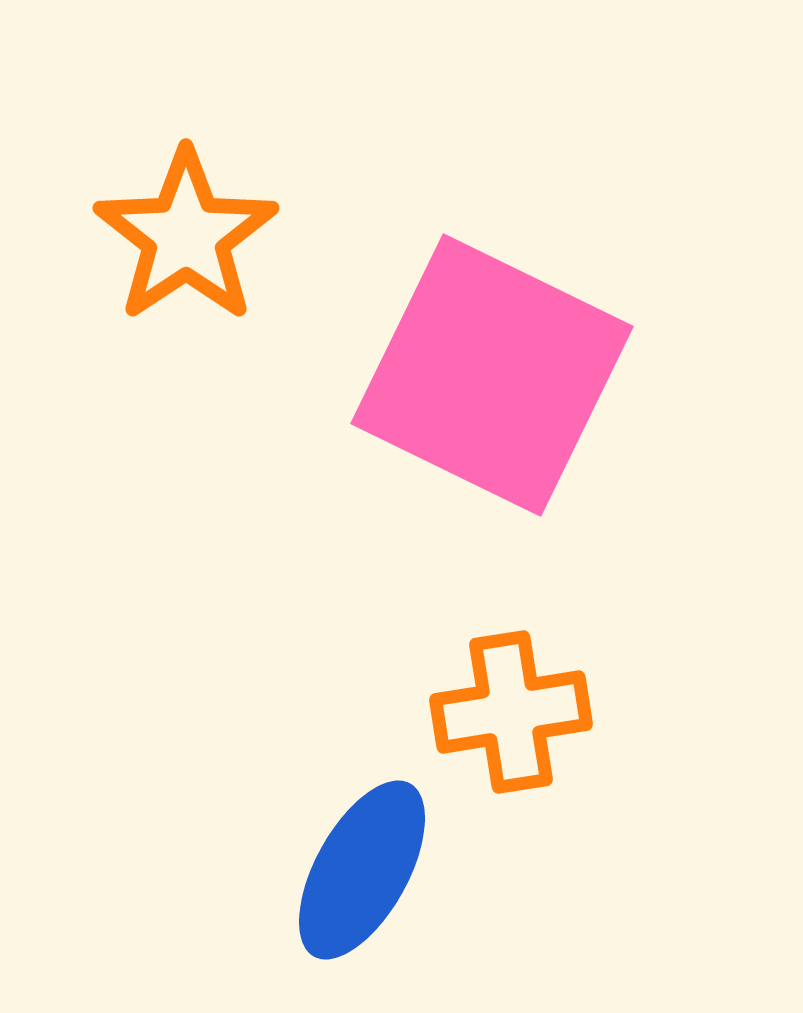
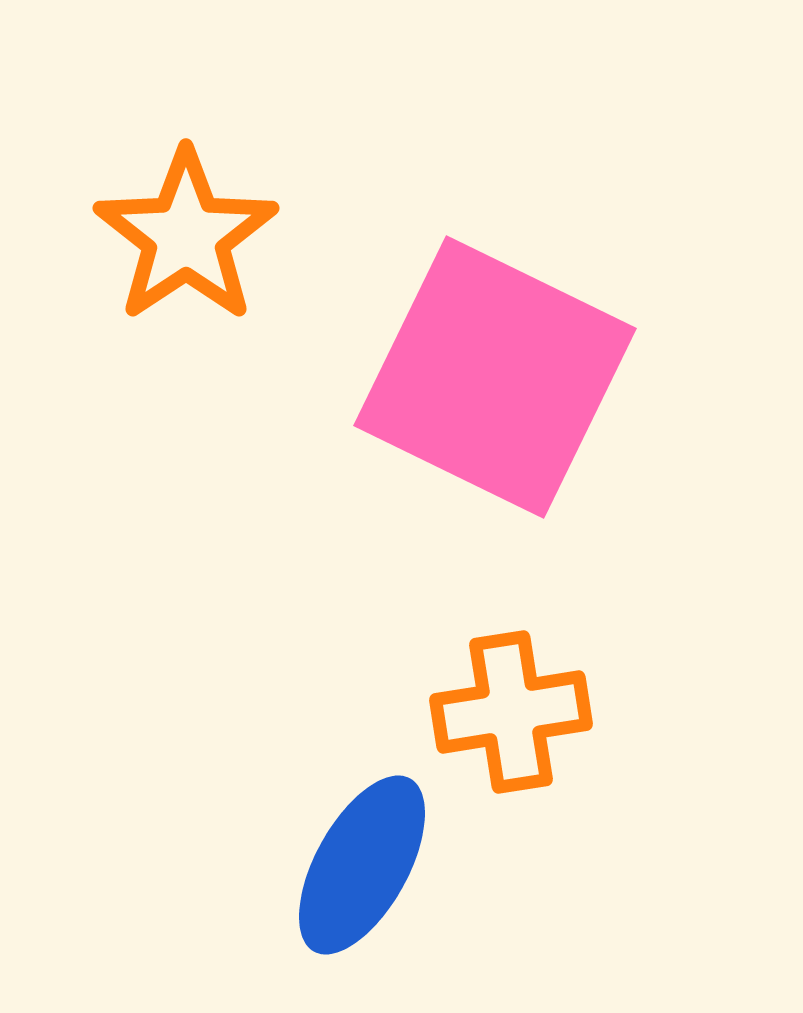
pink square: moved 3 px right, 2 px down
blue ellipse: moved 5 px up
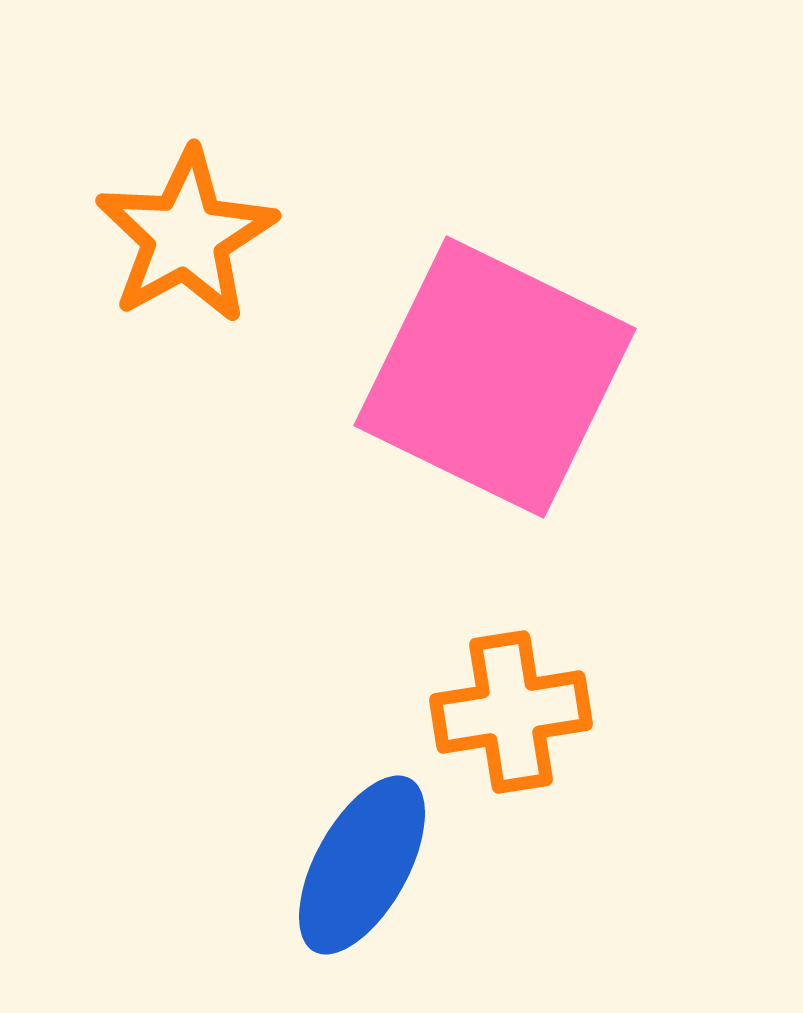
orange star: rotated 5 degrees clockwise
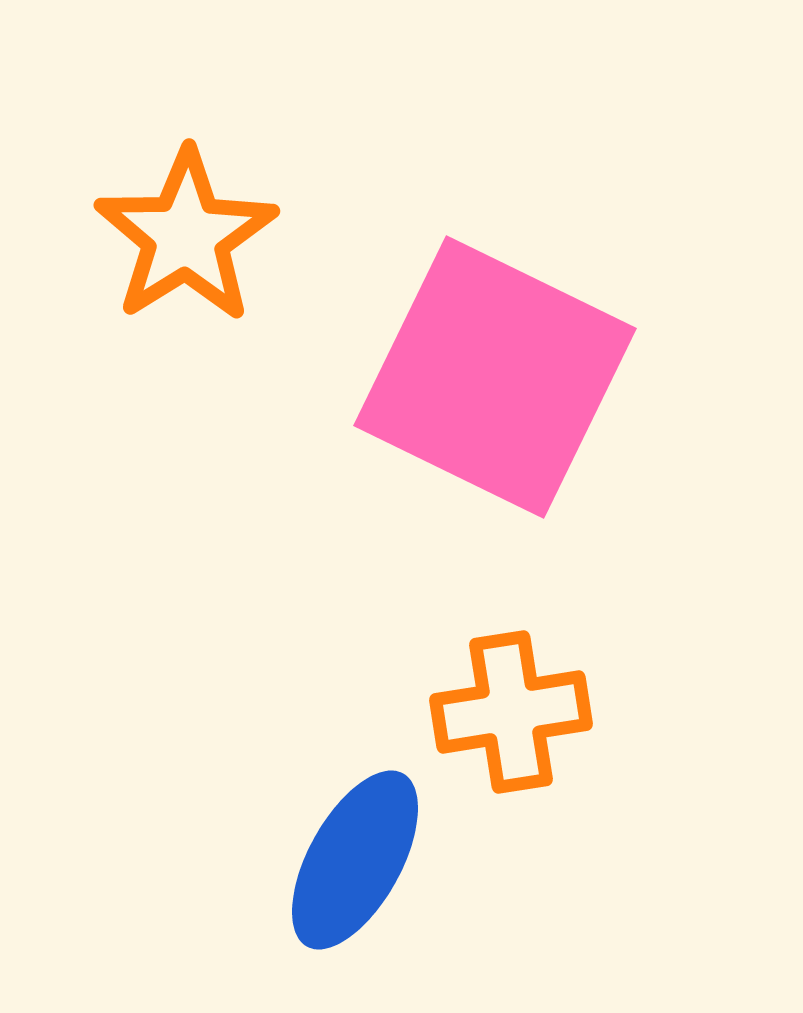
orange star: rotated 3 degrees counterclockwise
blue ellipse: moved 7 px left, 5 px up
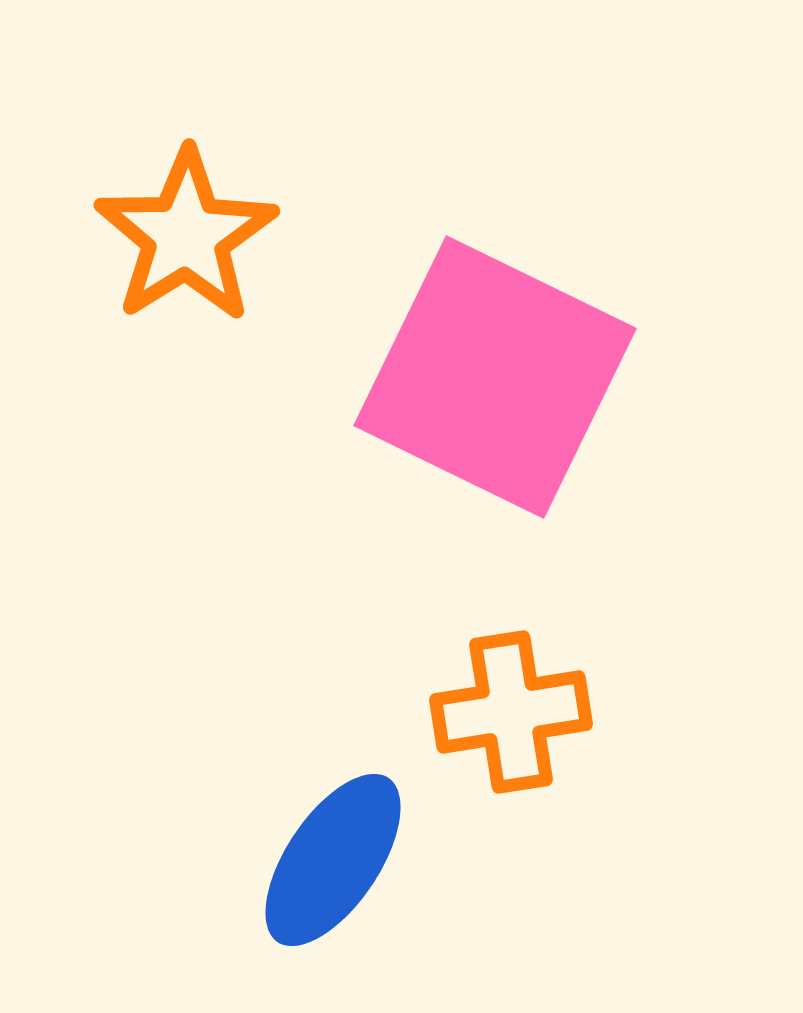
blue ellipse: moved 22 px left; rotated 5 degrees clockwise
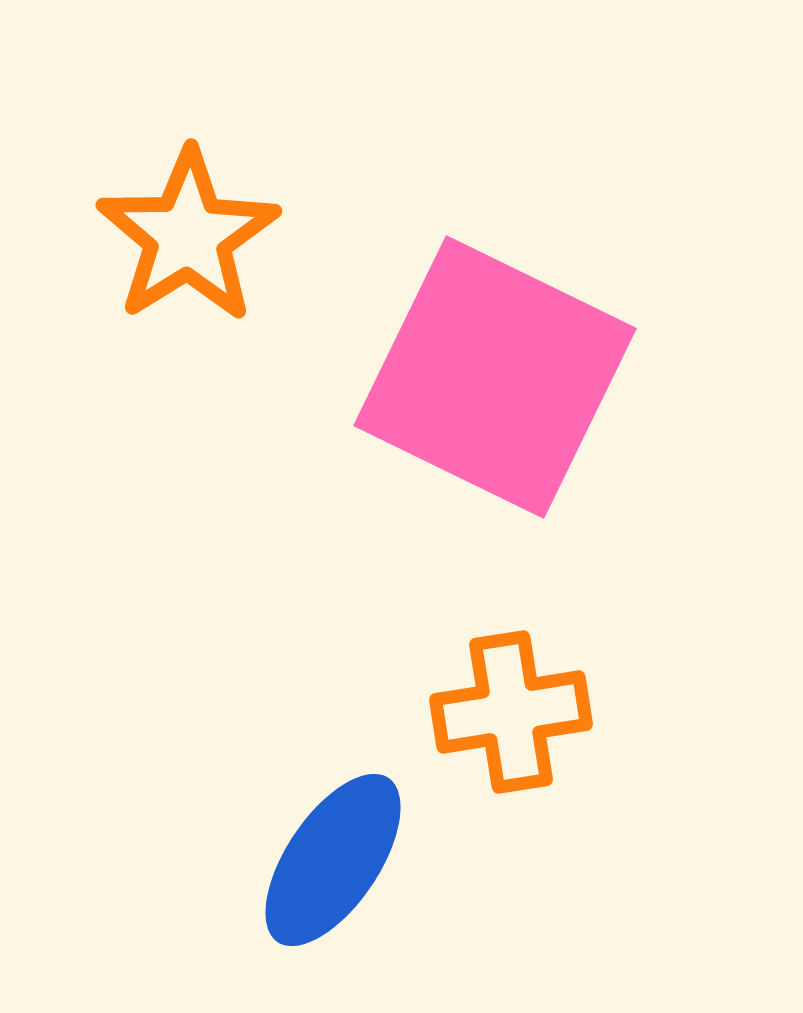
orange star: moved 2 px right
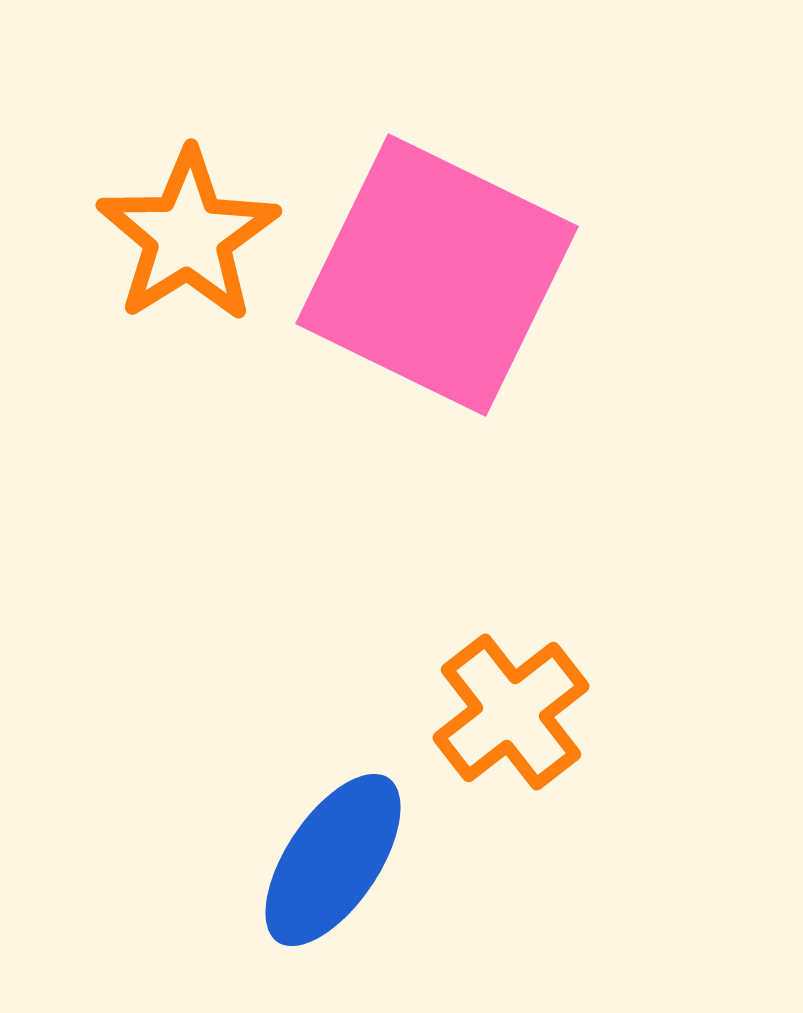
pink square: moved 58 px left, 102 px up
orange cross: rotated 29 degrees counterclockwise
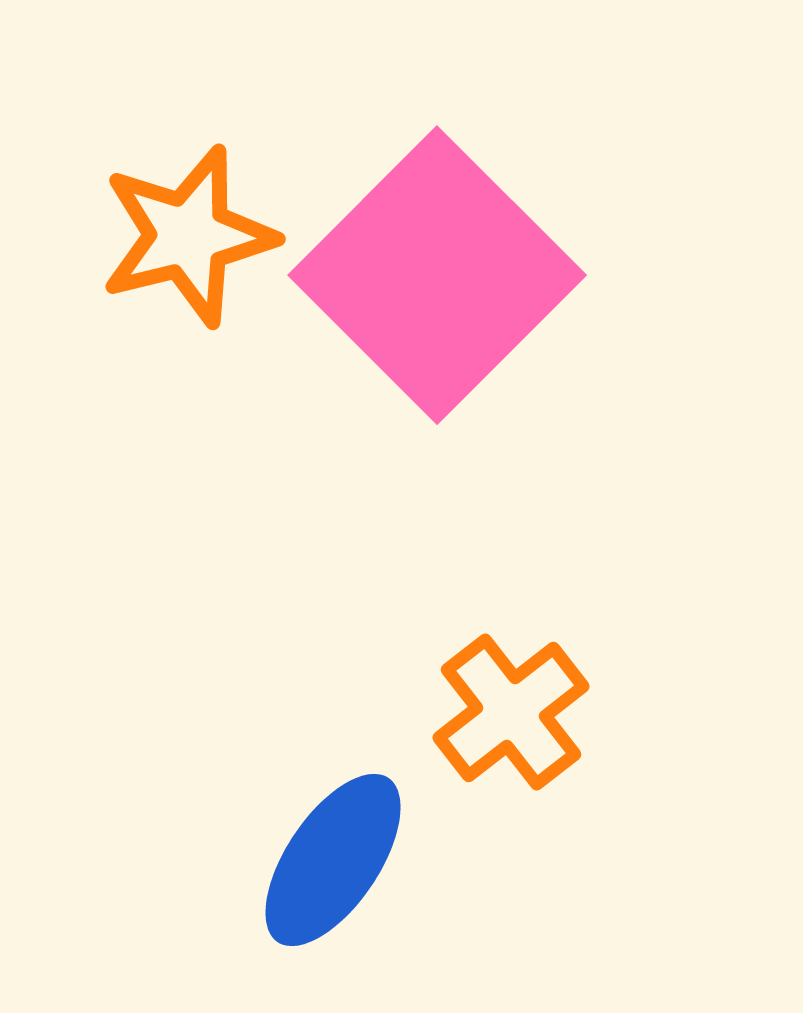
orange star: rotated 18 degrees clockwise
pink square: rotated 19 degrees clockwise
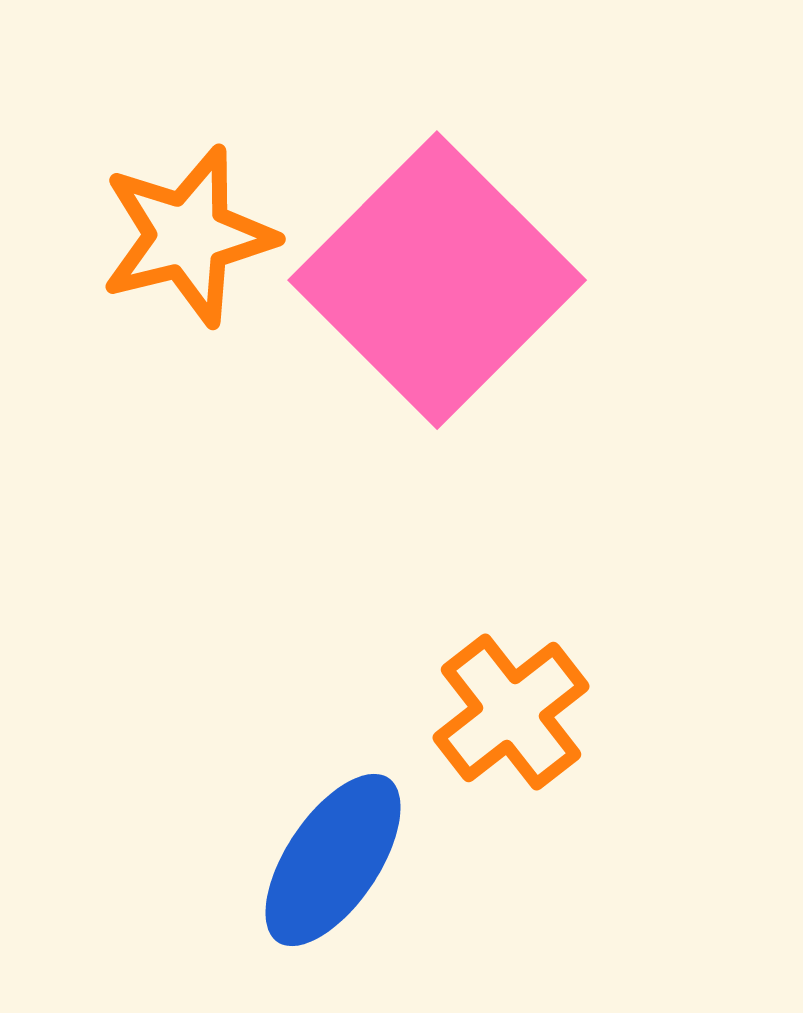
pink square: moved 5 px down
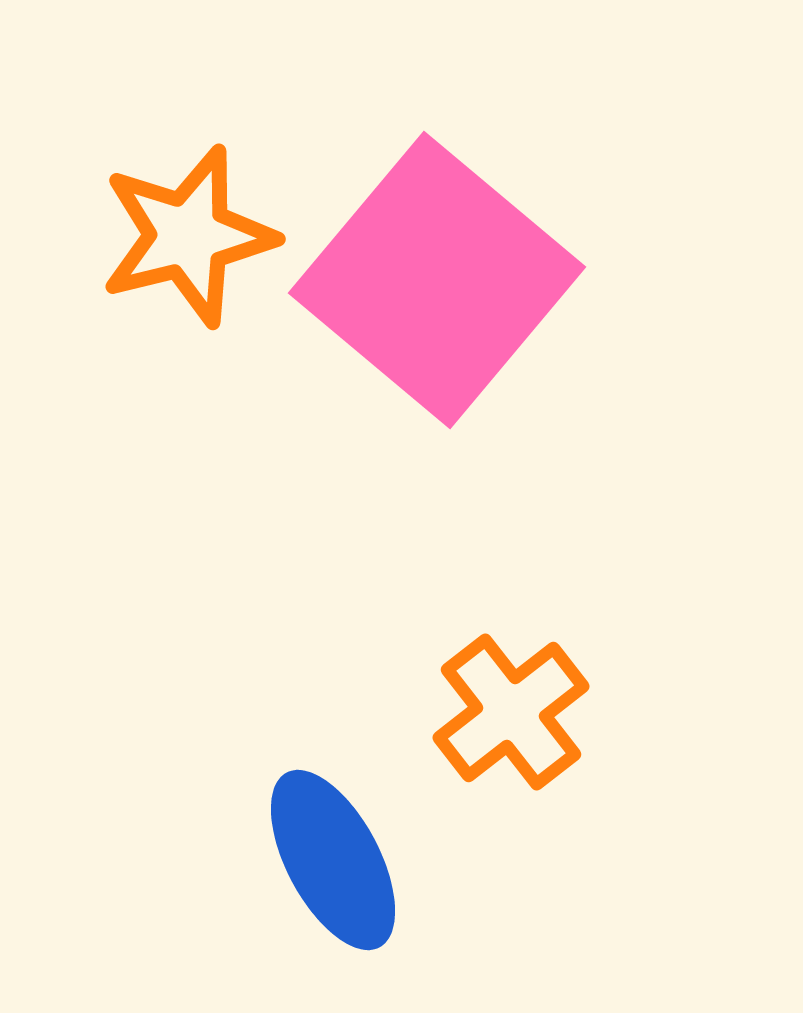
pink square: rotated 5 degrees counterclockwise
blue ellipse: rotated 62 degrees counterclockwise
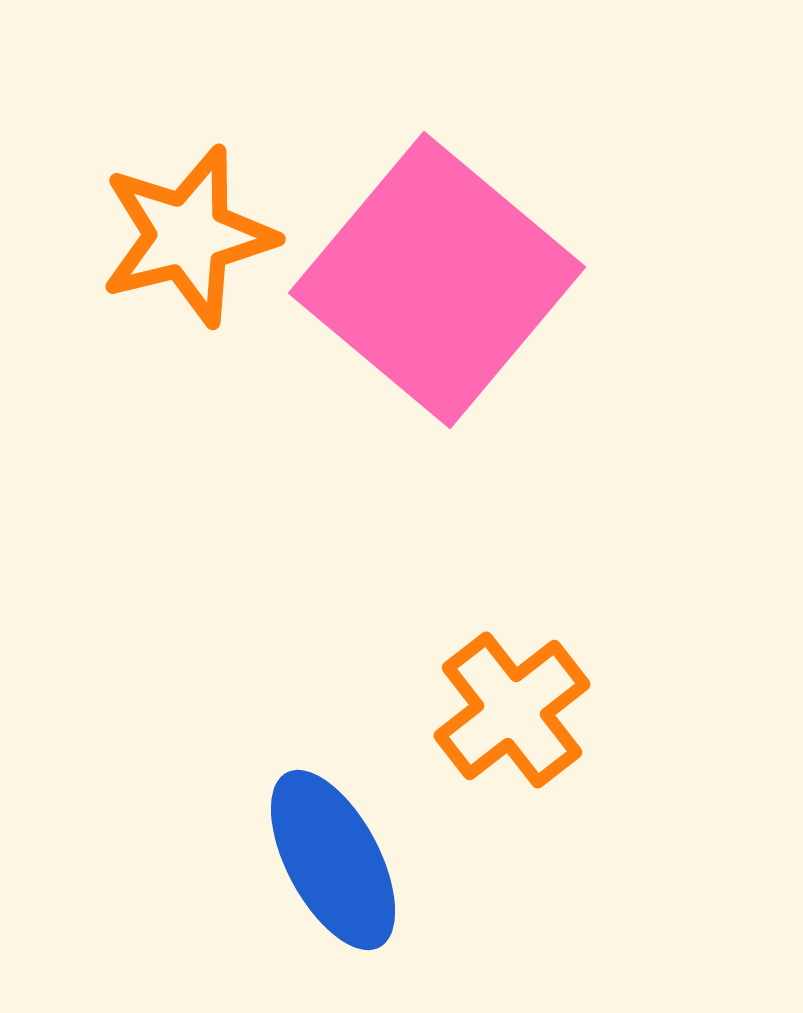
orange cross: moved 1 px right, 2 px up
